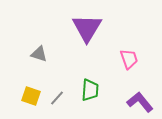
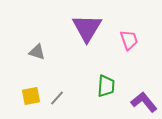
gray triangle: moved 2 px left, 2 px up
pink trapezoid: moved 19 px up
green trapezoid: moved 16 px right, 4 px up
yellow square: rotated 30 degrees counterclockwise
purple L-shape: moved 4 px right
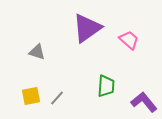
purple triangle: rotated 24 degrees clockwise
pink trapezoid: rotated 30 degrees counterclockwise
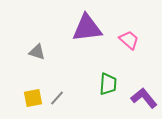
purple triangle: rotated 28 degrees clockwise
green trapezoid: moved 2 px right, 2 px up
yellow square: moved 2 px right, 2 px down
purple L-shape: moved 4 px up
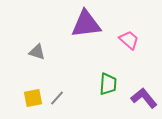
purple triangle: moved 1 px left, 4 px up
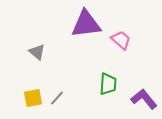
pink trapezoid: moved 8 px left
gray triangle: rotated 24 degrees clockwise
purple L-shape: moved 1 px down
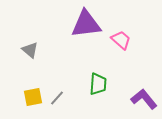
gray triangle: moved 7 px left, 2 px up
green trapezoid: moved 10 px left
yellow square: moved 1 px up
